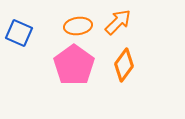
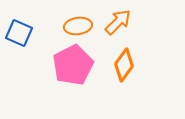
pink pentagon: moved 1 px left; rotated 9 degrees clockwise
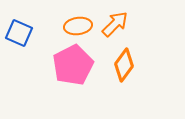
orange arrow: moved 3 px left, 2 px down
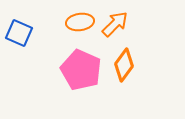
orange ellipse: moved 2 px right, 4 px up
pink pentagon: moved 8 px right, 5 px down; rotated 21 degrees counterclockwise
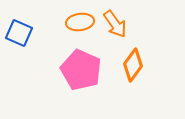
orange arrow: rotated 100 degrees clockwise
orange diamond: moved 9 px right
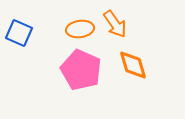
orange ellipse: moved 7 px down
orange diamond: rotated 52 degrees counterclockwise
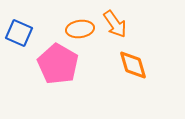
pink pentagon: moved 23 px left, 6 px up; rotated 6 degrees clockwise
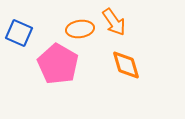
orange arrow: moved 1 px left, 2 px up
orange diamond: moved 7 px left
